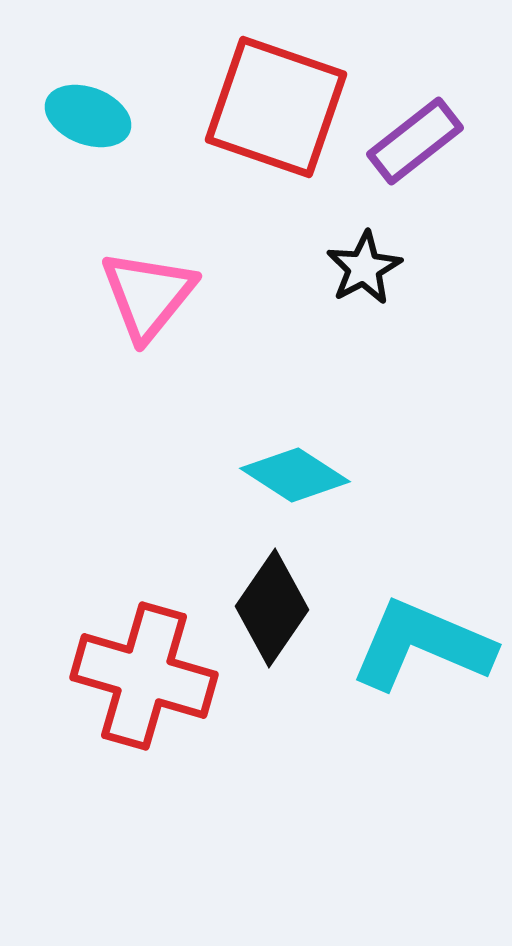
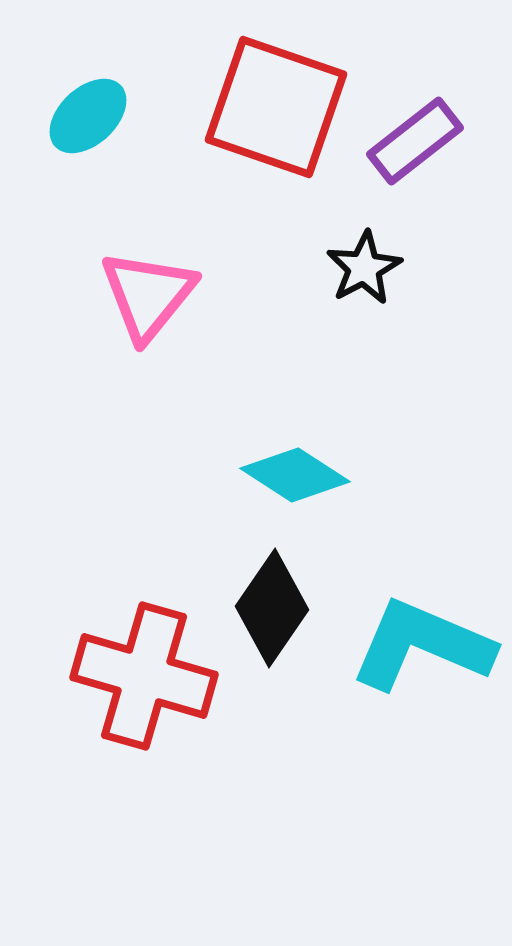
cyan ellipse: rotated 64 degrees counterclockwise
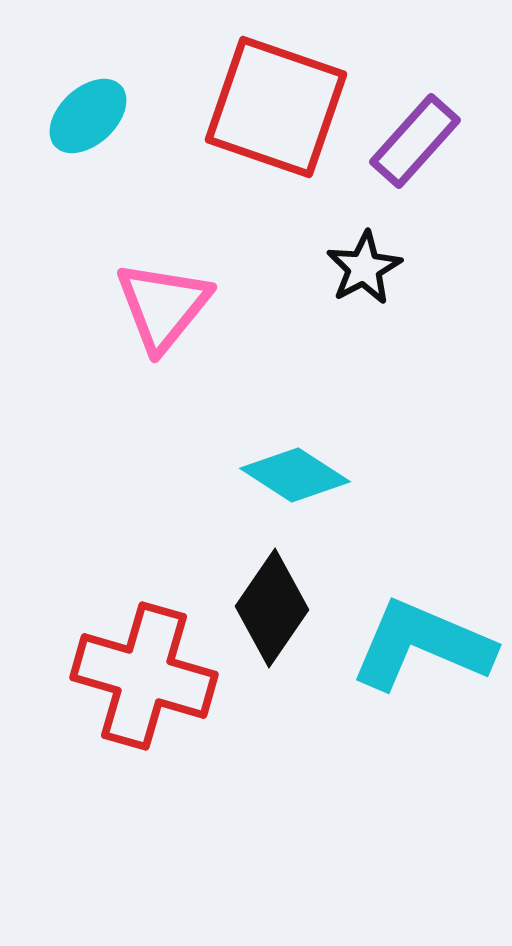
purple rectangle: rotated 10 degrees counterclockwise
pink triangle: moved 15 px right, 11 px down
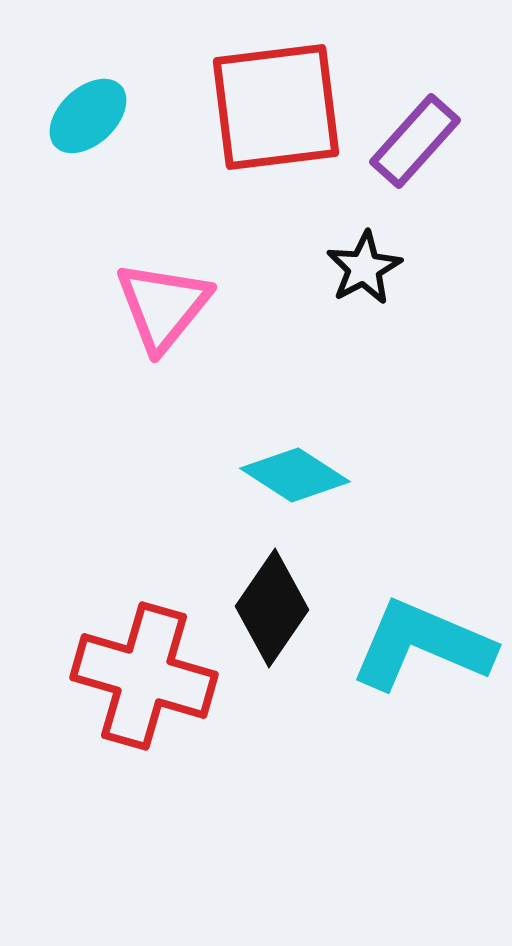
red square: rotated 26 degrees counterclockwise
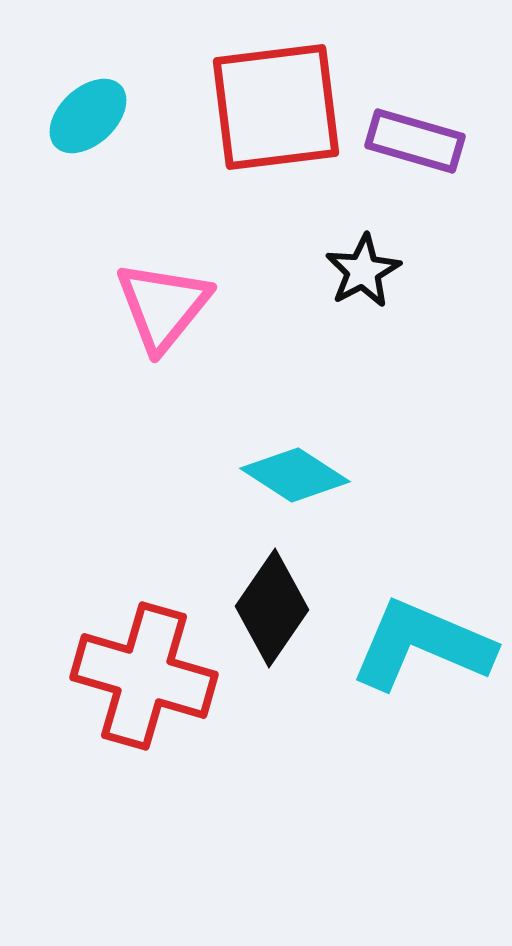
purple rectangle: rotated 64 degrees clockwise
black star: moved 1 px left, 3 px down
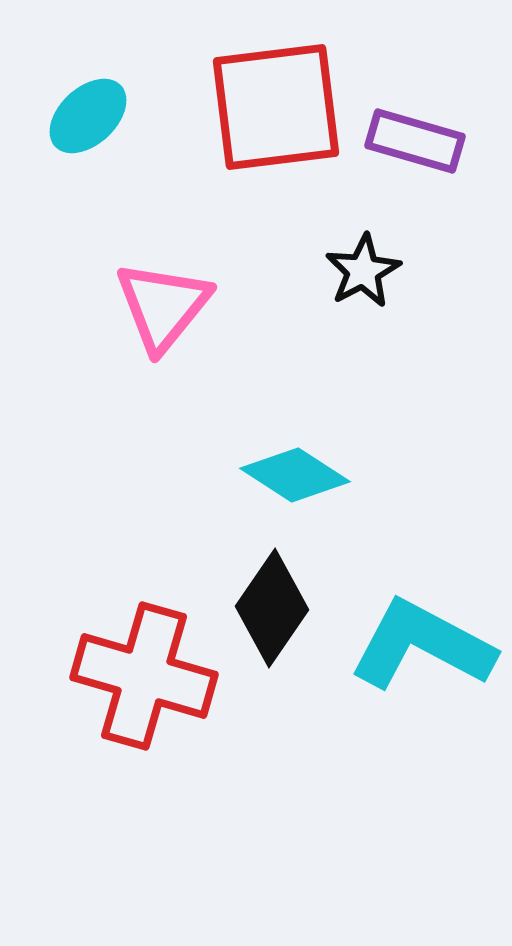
cyan L-shape: rotated 5 degrees clockwise
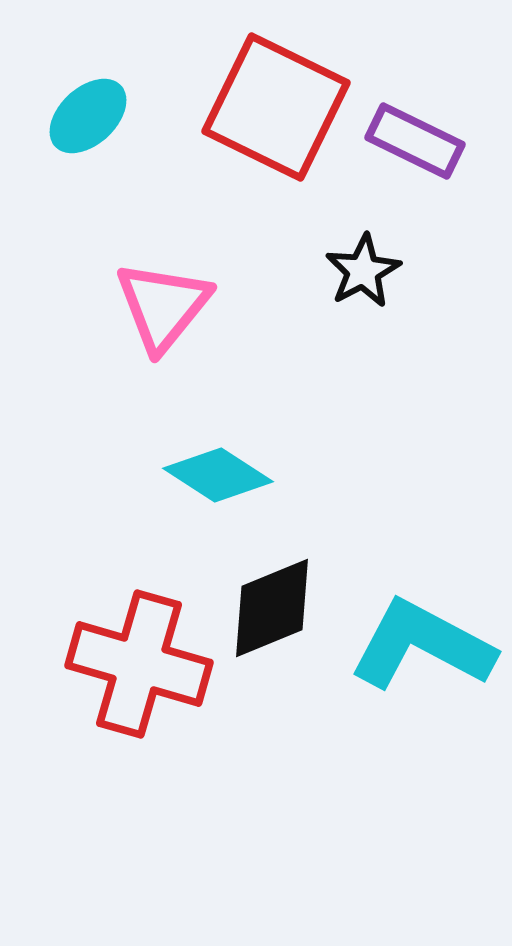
red square: rotated 33 degrees clockwise
purple rectangle: rotated 10 degrees clockwise
cyan diamond: moved 77 px left
black diamond: rotated 33 degrees clockwise
red cross: moved 5 px left, 12 px up
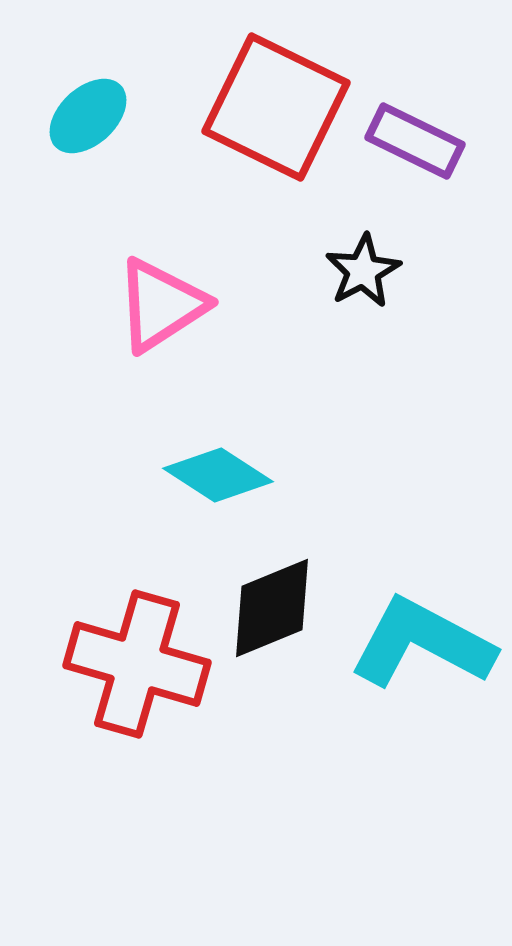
pink triangle: moved 2 px left, 1 px up; rotated 18 degrees clockwise
cyan L-shape: moved 2 px up
red cross: moved 2 px left
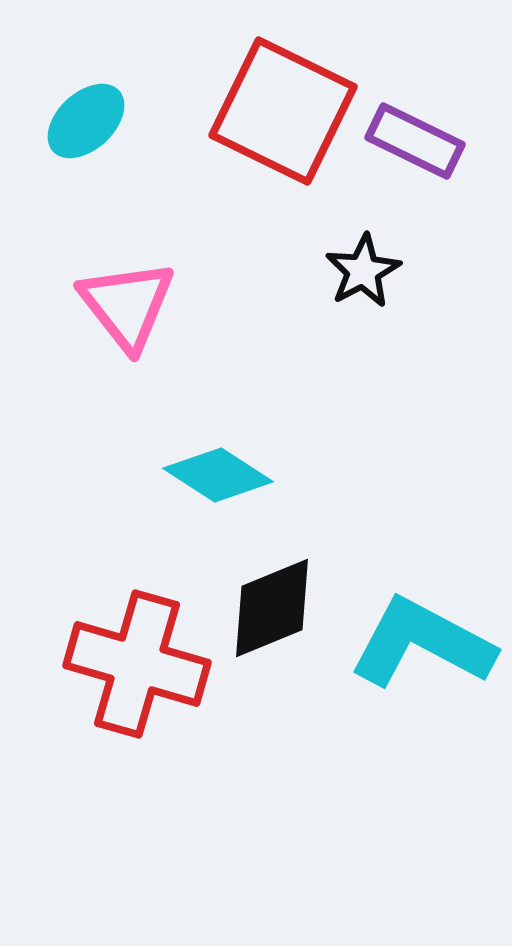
red square: moved 7 px right, 4 px down
cyan ellipse: moved 2 px left, 5 px down
pink triangle: moved 34 px left; rotated 35 degrees counterclockwise
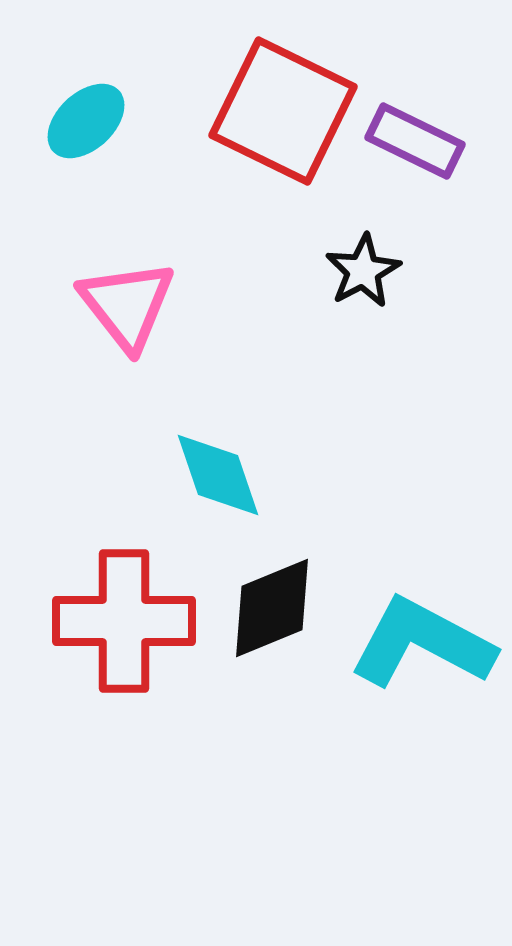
cyan diamond: rotated 38 degrees clockwise
red cross: moved 13 px left, 43 px up; rotated 16 degrees counterclockwise
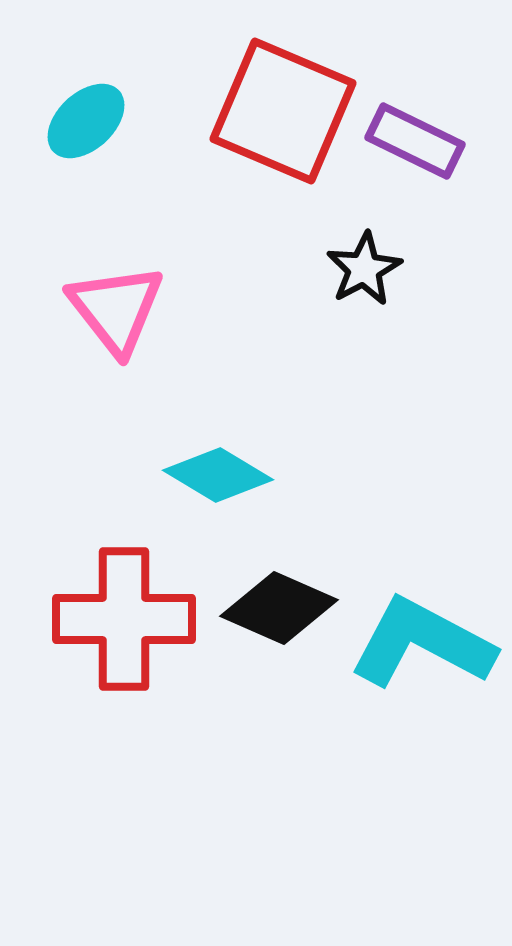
red square: rotated 3 degrees counterclockwise
black star: moved 1 px right, 2 px up
pink triangle: moved 11 px left, 4 px down
cyan diamond: rotated 40 degrees counterclockwise
black diamond: moved 7 px right; rotated 46 degrees clockwise
red cross: moved 2 px up
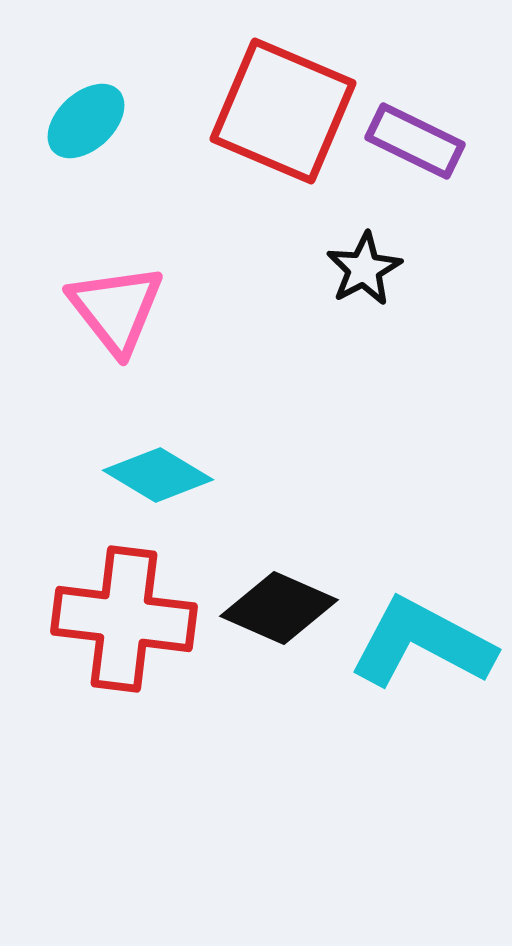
cyan diamond: moved 60 px left
red cross: rotated 7 degrees clockwise
